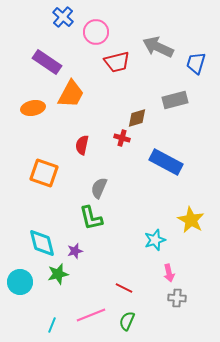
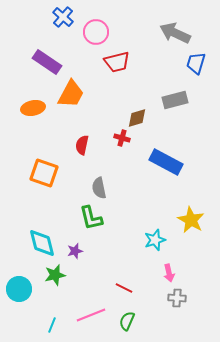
gray arrow: moved 17 px right, 14 px up
gray semicircle: rotated 35 degrees counterclockwise
green star: moved 3 px left, 1 px down
cyan circle: moved 1 px left, 7 px down
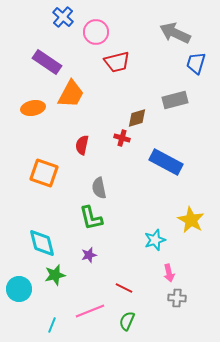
purple star: moved 14 px right, 4 px down
pink line: moved 1 px left, 4 px up
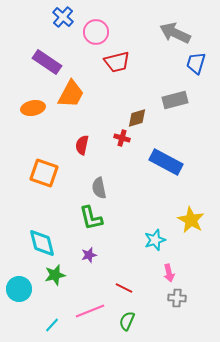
cyan line: rotated 21 degrees clockwise
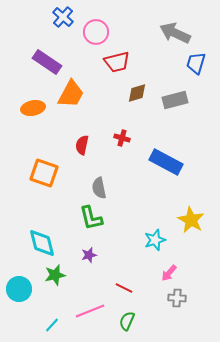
brown diamond: moved 25 px up
pink arrow: rotated 54 degrees clockwise
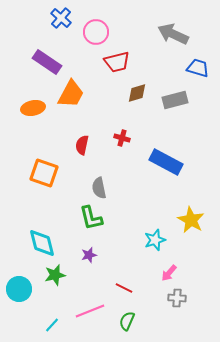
blue cross: moved 2 px left, 1 px down
gray arrow: moved 2 px left, 1 px down
blue trapezoid: moved 2 px right, 5 px down; rotated 90 degrees clockwise
